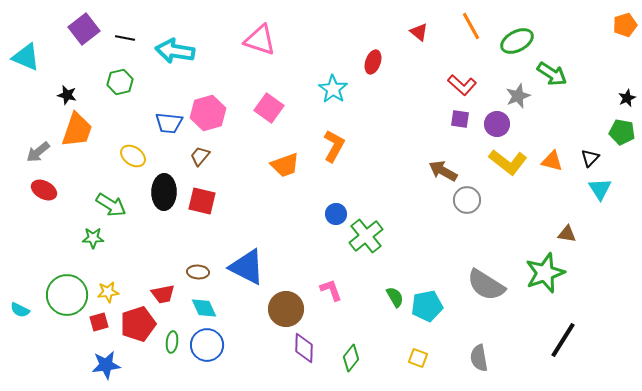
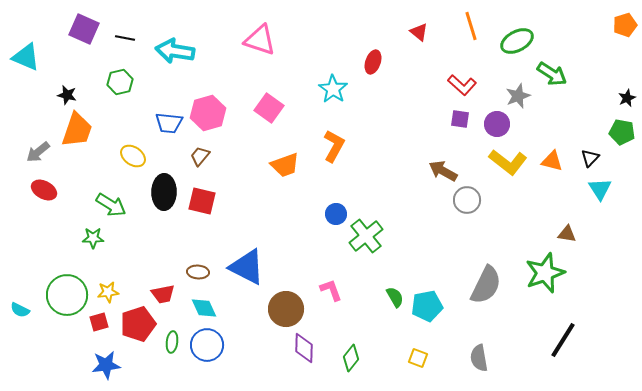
orange line at (471, 26): rotated 12 degrees clockwise
purple square at (84, 29): rotated 28 degrees counterclockwise
gray semicircle at (486, 285): rotated 96 degrees counterclockwise
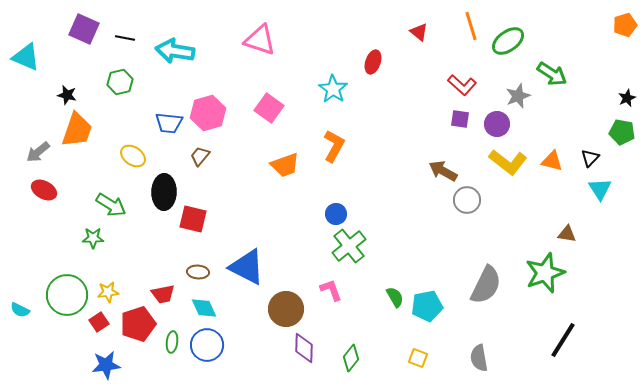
green ellipse at (517, 41): moved 9 px left; rotated 8 degrees counterclockwise
red square at (202, 201): moved 9 px left, 18 px down
green cross at (366, 236): moved 17 px left, 10 px down
red square at (99, 322): rotated 18 degrees counterclockwise
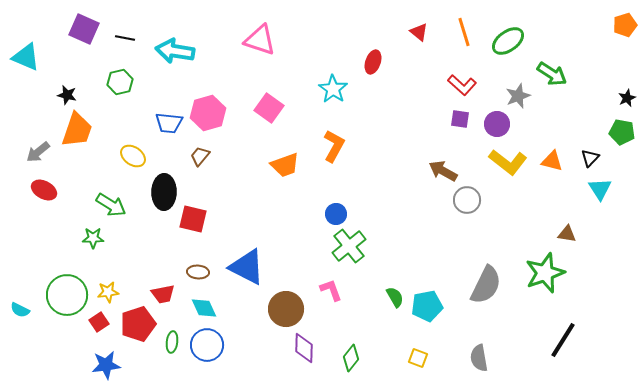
orange line at (471, 26): moved 7 px left, 6 px down
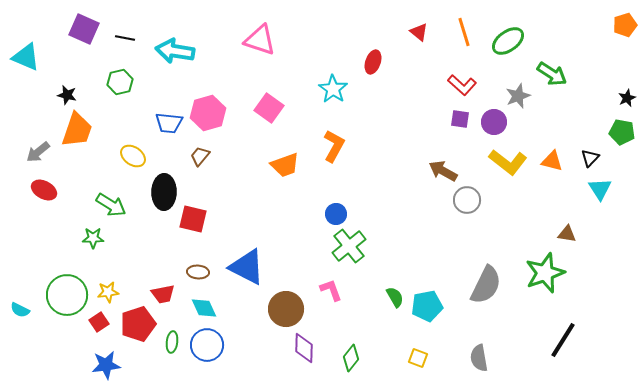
purple circle at (497, 124): moved 3 px left, 2 px up
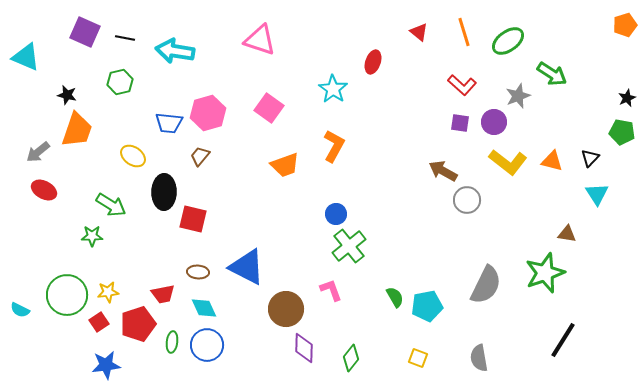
purple square at (84, 29): moved 1 px right, 3 px down
purple square at (460, 119): moved 4 px down
cyan triangle at (600, 189): moved 3 px left, 5 px down
green star at (93, 238): moved 1 px left, 2 px up
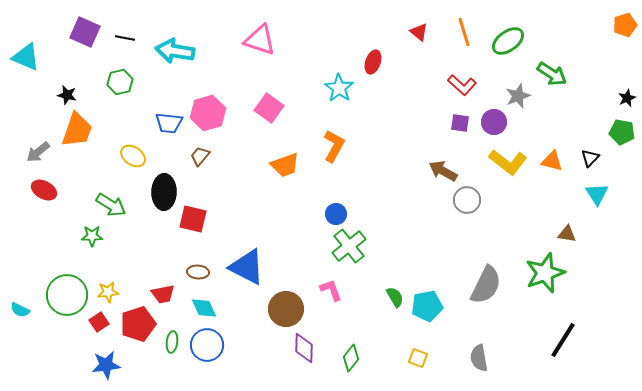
cyan star at (333, 89): moved 6 px right, 1 px up
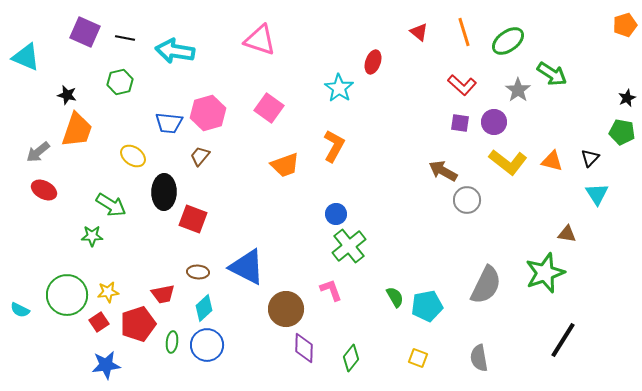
gray star at (518, 96): moved 6 px up; rotated 15 degrees counterclockwise
red square at (193, 219): rotated 8 degrees clockwise
cyan diamond at (204, 308): rotated 72 degrees clockwise
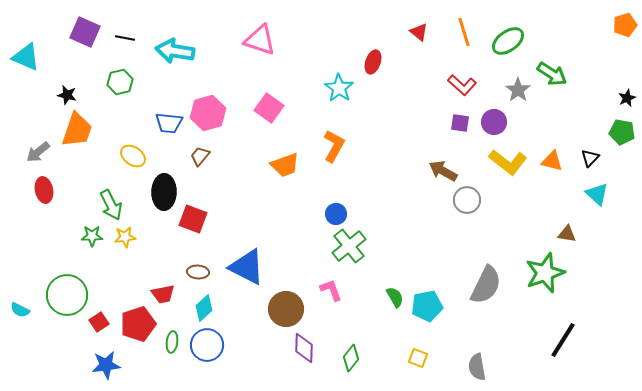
red ellipse at (44, 190): rotated 50 degrees clockwise
cyan triangle at (597, 194): rotated 15 degrees counterclockwise
green arrow at (111, 205): rotated 32 degrees clockwise
yellow star at (108, 292): moved 17 px right, 55 px up
gray semicircle at (479, 358): moved 2 px left, 9 px down
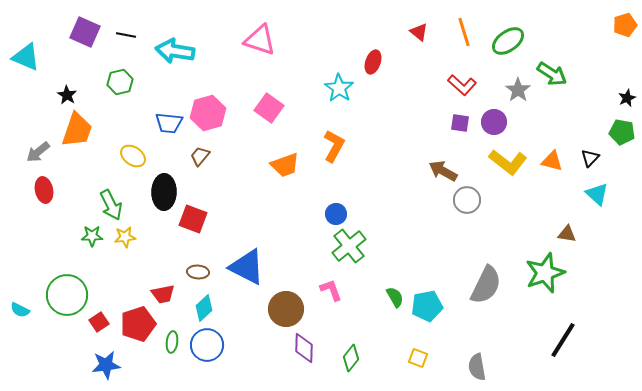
black line at (125, 38): moved 1 px right, 3 px up
black star at (67, 95): rotated 18 degrees clockwise
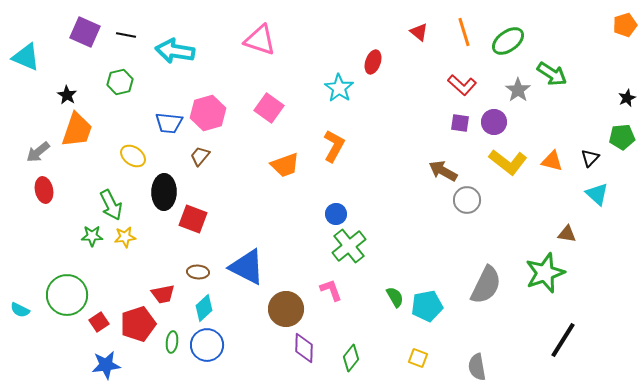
green pentagon at (622, 132): moved 5 px down; rotated 15 degrees counterclockwise
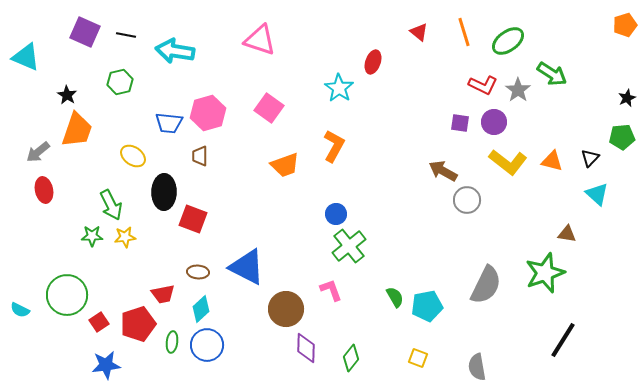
red L-shape at (462, 85): moved 21 px right; rotated 16 degrees counterclockwise
brown trapezoid at (200, 156): rotated 40 degrees counterclockwise
cyan diamond at (204, 308): moved 3 px left, 1 px down
purple diamond at (304, 348): moved 2 px right
